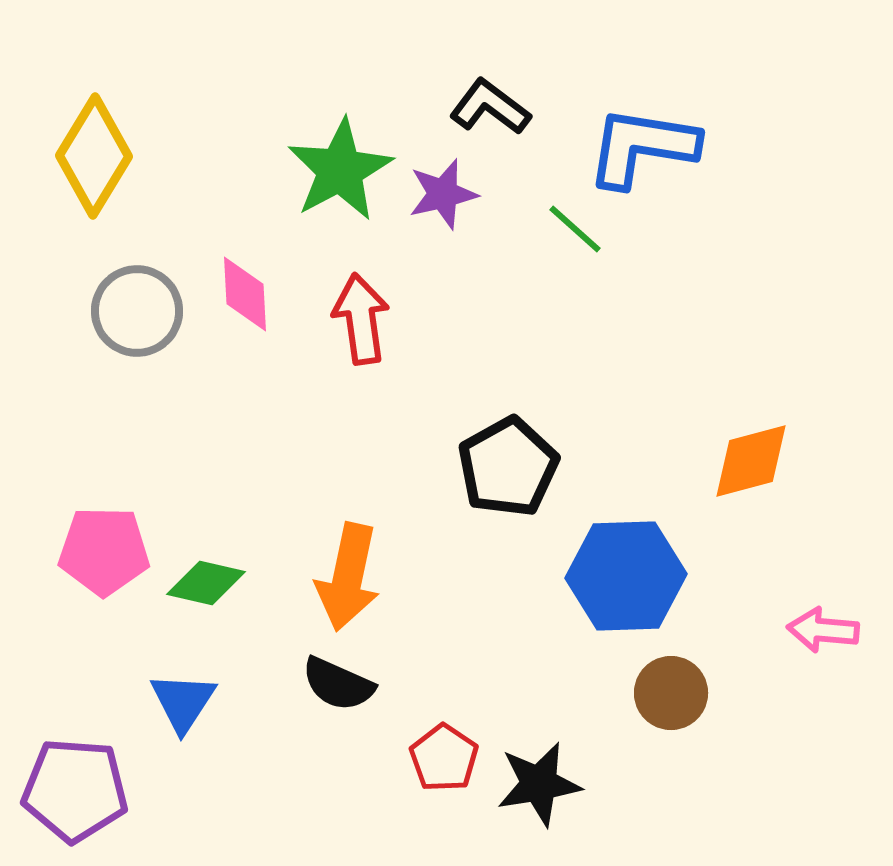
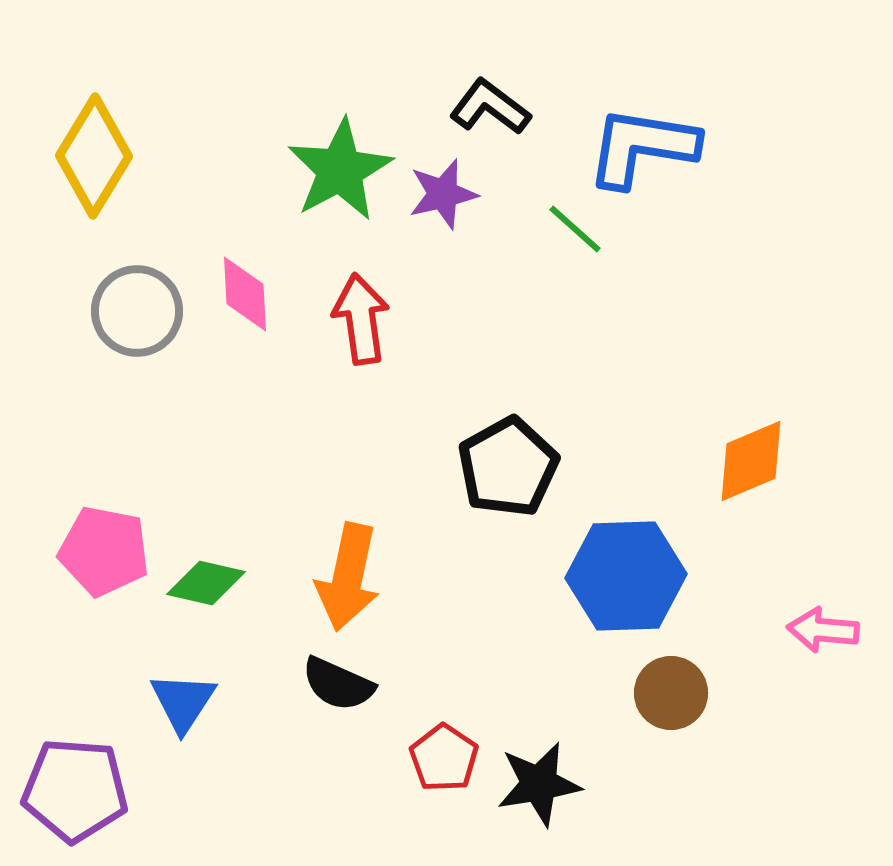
orange diamond: rotated 8 degrees counterclockwise
pink pentagon: rotated 10 degrees clockwise
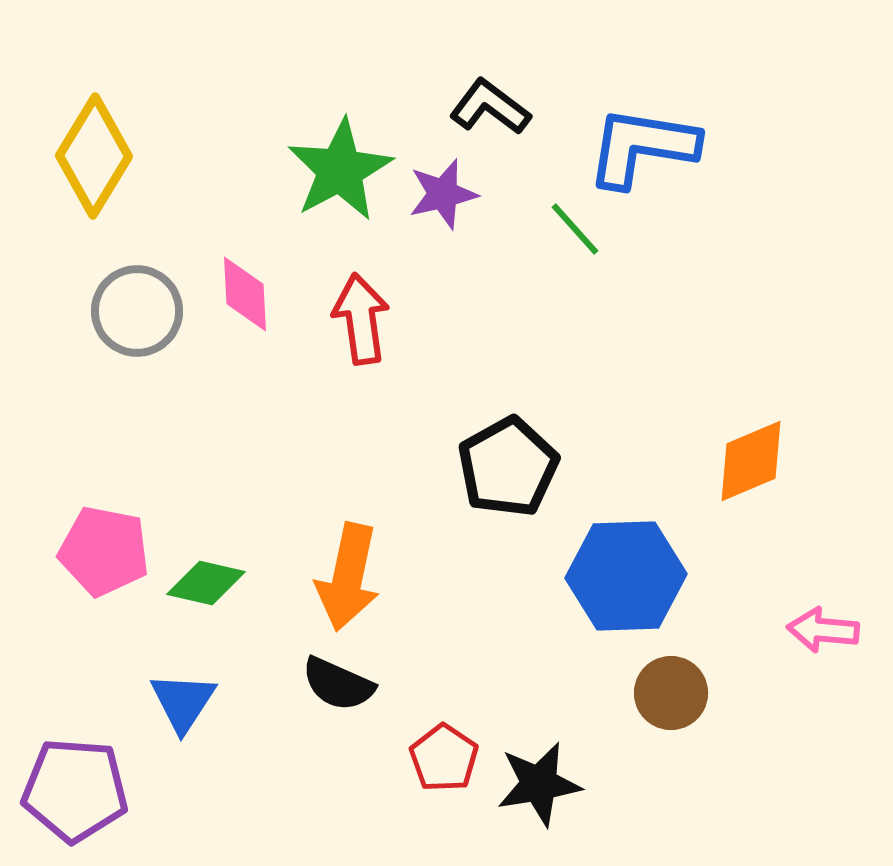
green line: rotated 6 degrees clockwise
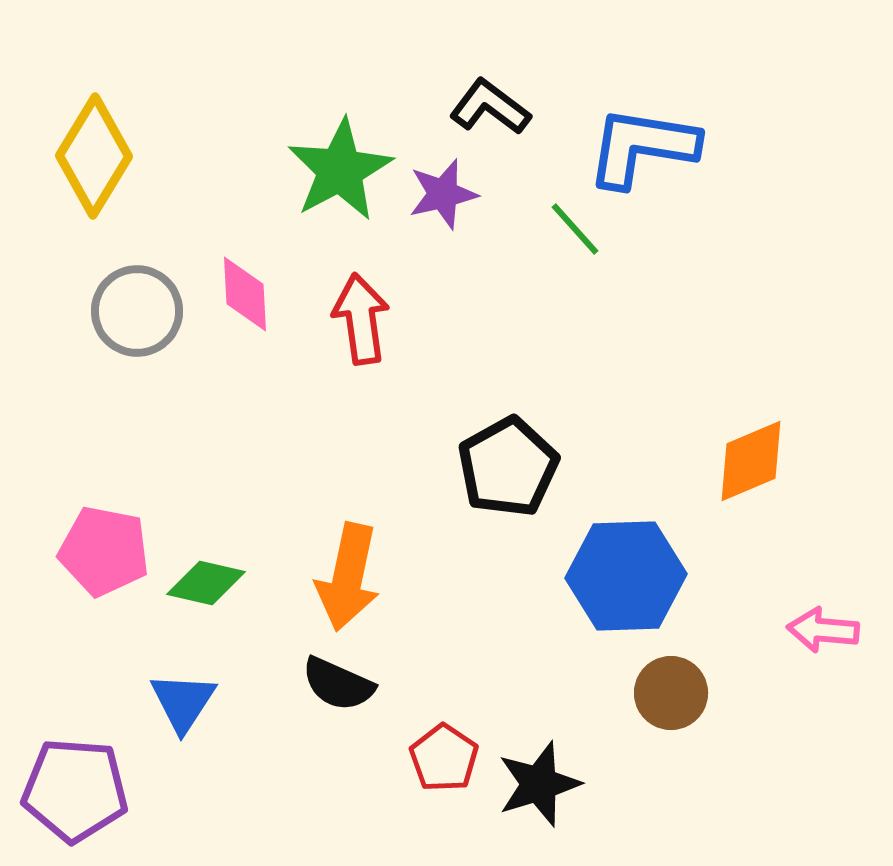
black star: rotated 8 degrees counterclockwise
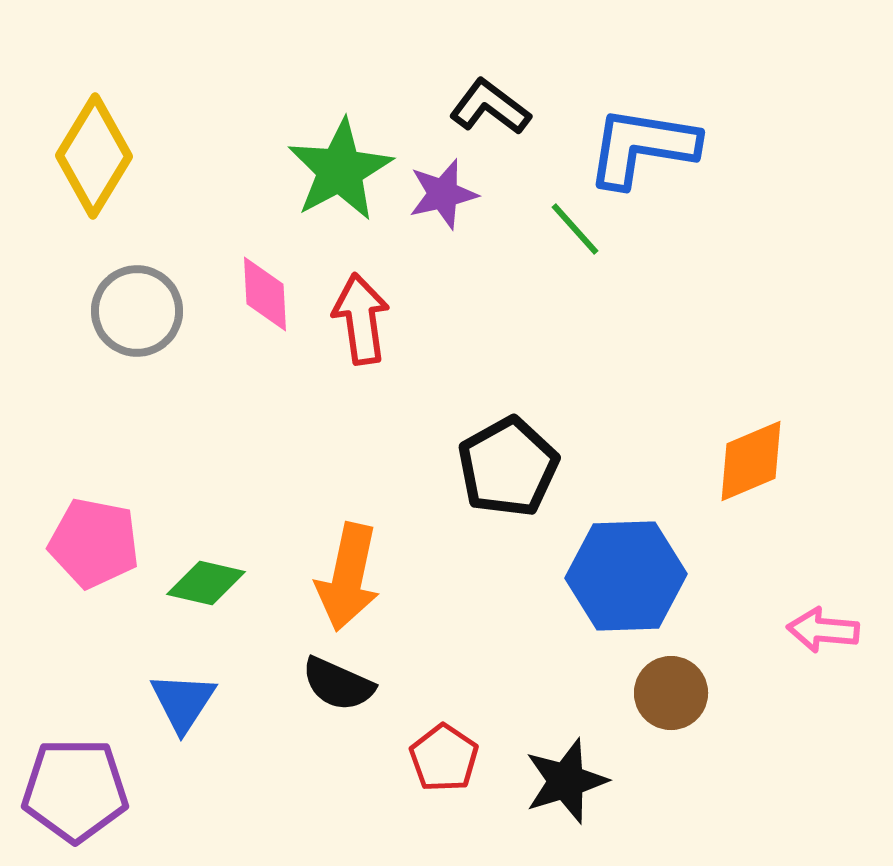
pink diamond: moved 20 px right
pink pentagon: moved 10 px left, 8 px up
black star: moved 27 px right, 3 px up
purple pentagon: rotated 4 degrees counterclockwise
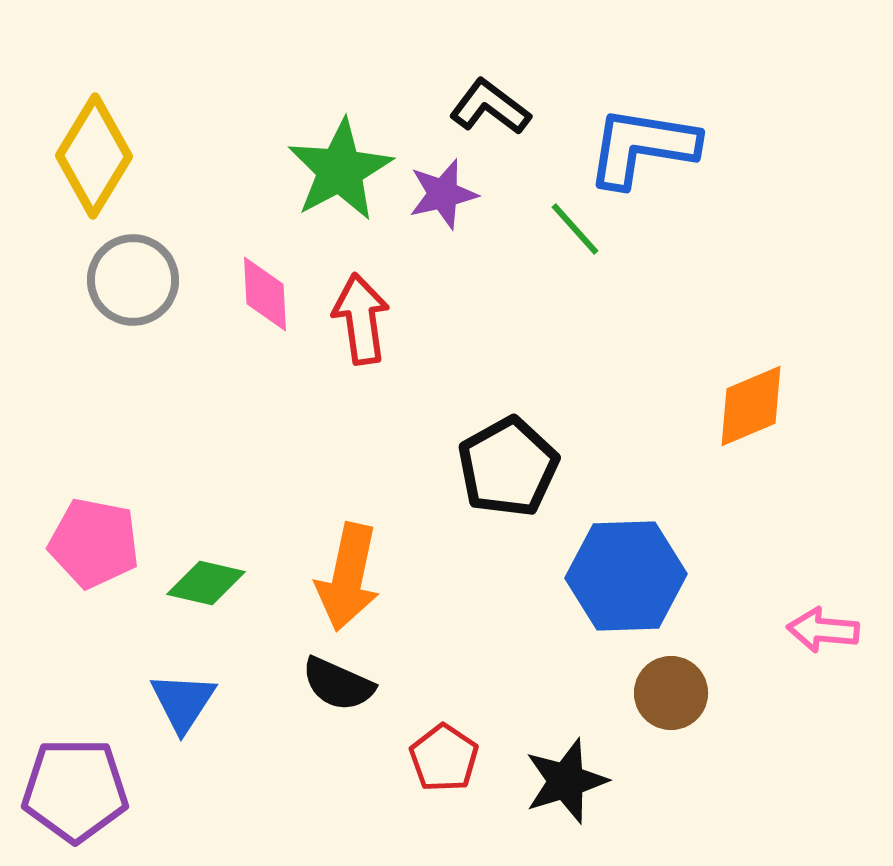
gray circle: moved 4 px left, 31 px up
orange diamond: moved 55 px up
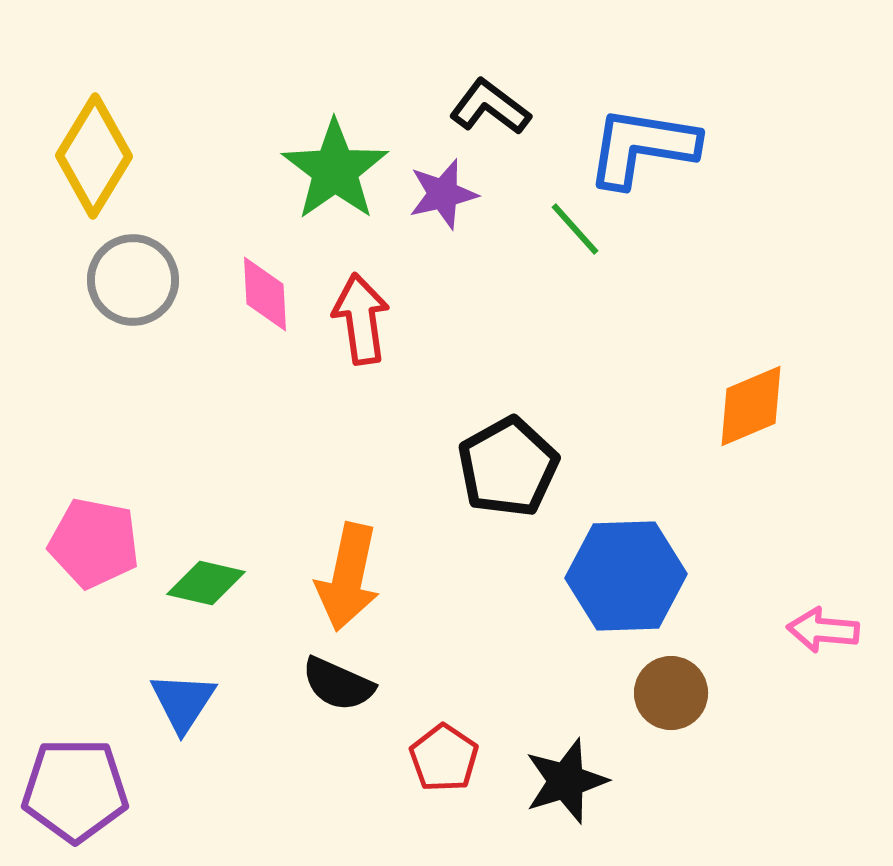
green star: moved 5 px left; rotated 7 degrees counterclockwise
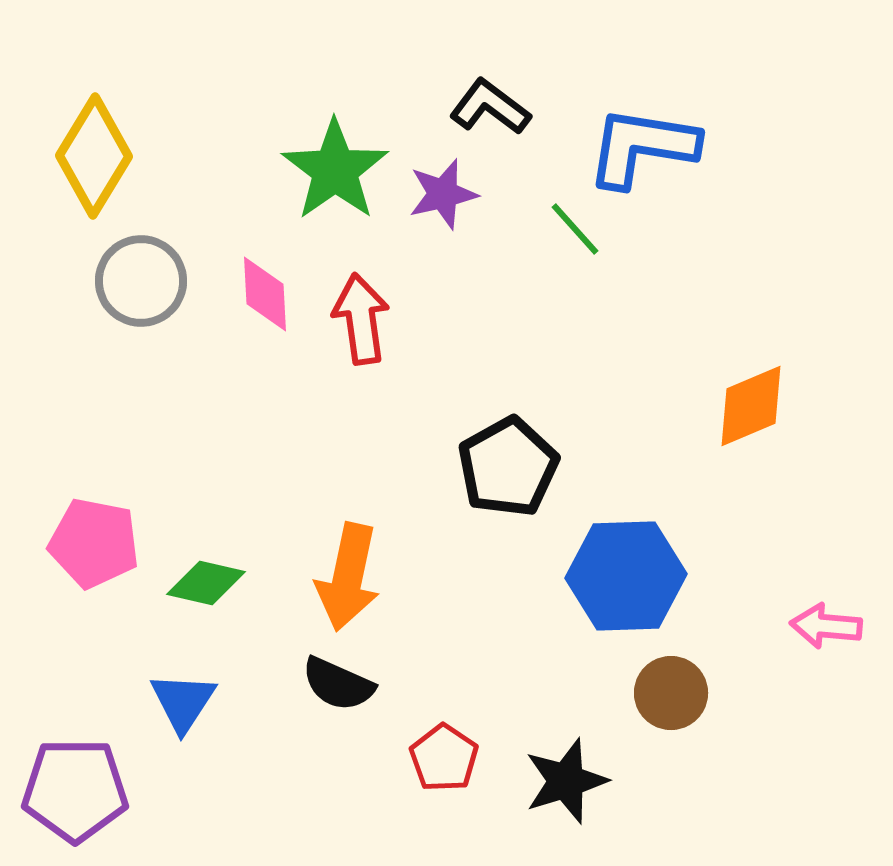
gray circle: moved 8 px right, 1 px down
pink arrow: moved 3 px right, 4 px up
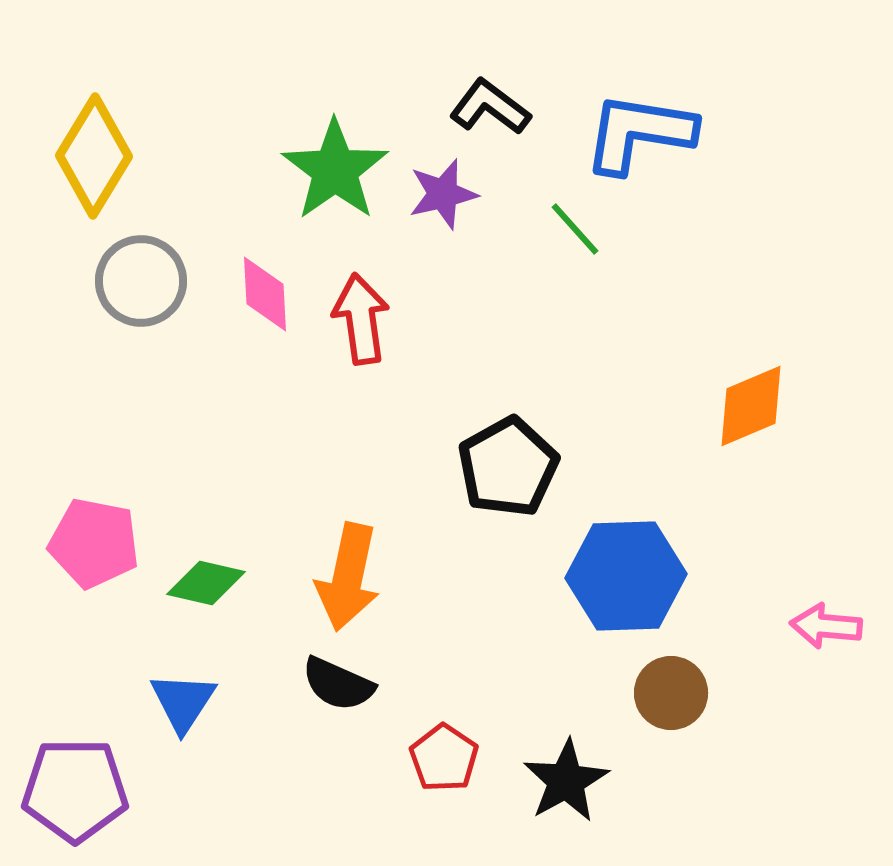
blue L-shape: moved 3 px left, 14 px up
black star: rotated 12 degrees counterclockwise
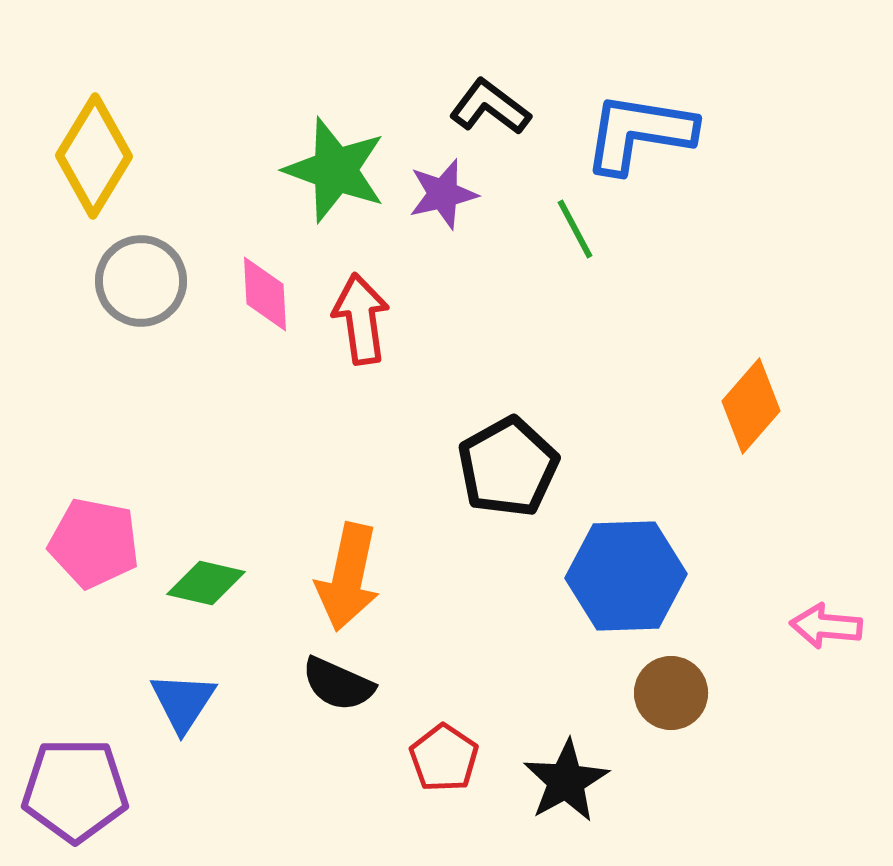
green star: rotated 17 degrees counterclockwise
green line: rotated 14 degrees clockwise
orange diamond: rotated 26 degrees counterclockwise
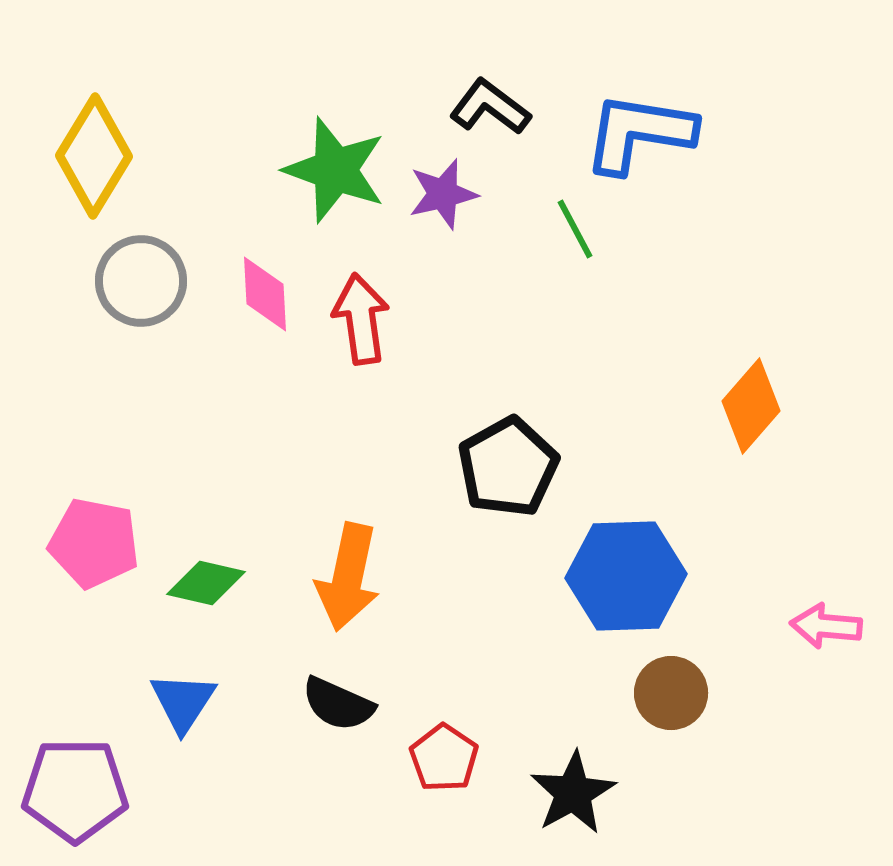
black semicircle: moved 20 px down
black star: moved 7 px right, 12 px down
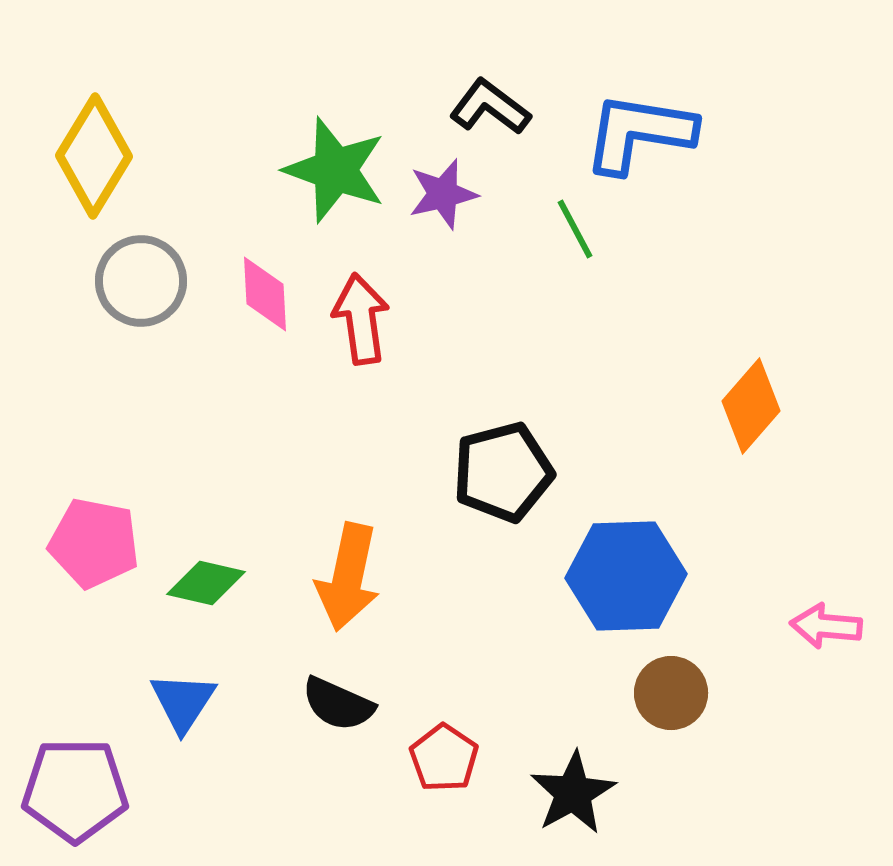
black pentagon: moved 5 px left, 5 px down; rotated 14 degrees clockwise
